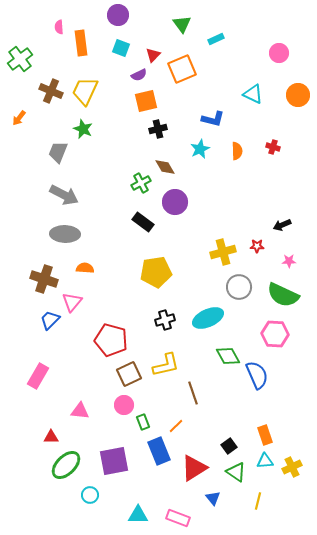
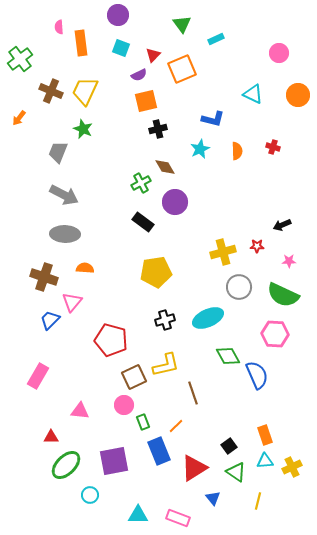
brown cross at (44, 279): moved 2 px up
brown square at (129, 374): moved 5 px right, 3 px down
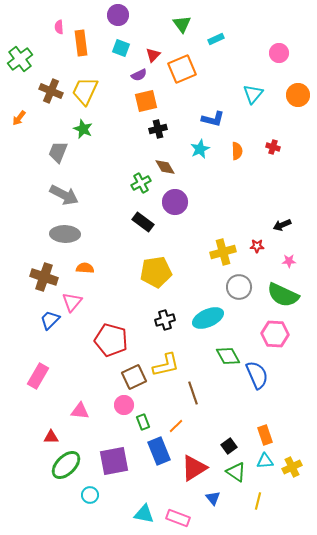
cyan triangle at (253, 94): rotated 45 degrees clockwise
cyan triangle at (138, 515): moved 6 px right, 1 px up; rotated 10 degrees clockwise
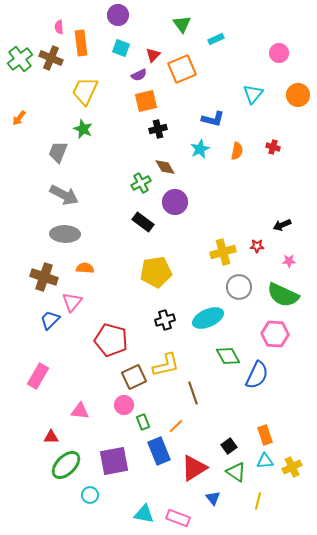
brown cross at (51, 91): moved 33 px up
orange semicircle at (237, 151): rotated 12 degrees clockwise
blue semicircle at (257, 375): rotated 48 degrees clockwise
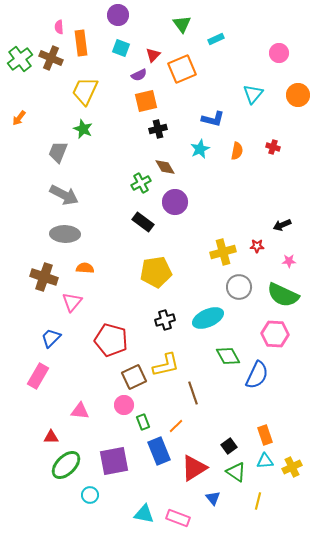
blue trapezoid at (50, 320): moved 1 px right, 18 px down
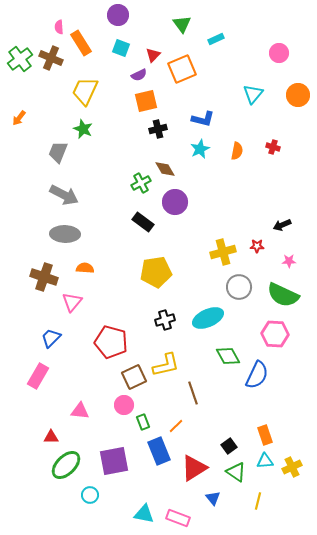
orange rectangle at (81, 43): rotated 25 degrees counterclockwise
blue L-shape at (213, 119): moved 10 px left
brown diamond at (165, 167): moved 2 px down
red pentagon at (111, 340): moved 2 px down
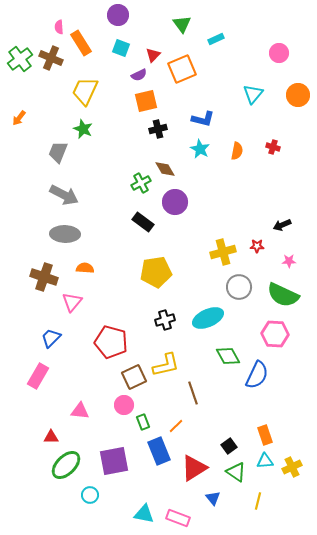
cyan star at (200, 149): rotated 18 degrees counterclockwise
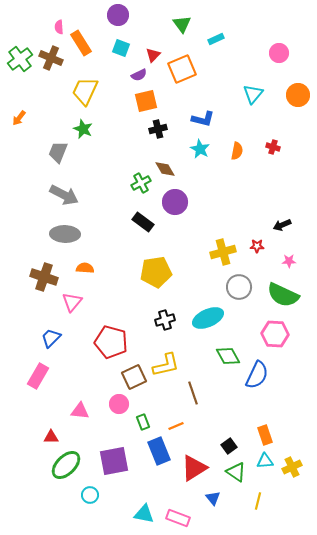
pink circle at (124, 405): moved 5 px left, 1 px up
orange line at (176, 426): rotated 21 degrees clockwise
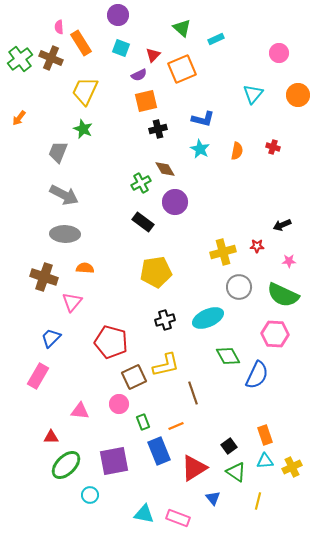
green triangle at (182, 24): moved 4 px down; rotated 12 degrees counterclockwise
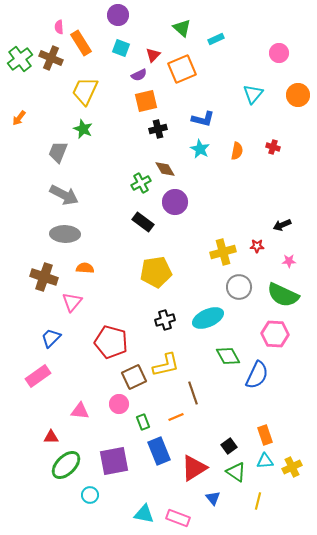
pink rectangle at (38, 376): rotated 25 degrees clockwise
orange line at (176, 426): moved 9 px up
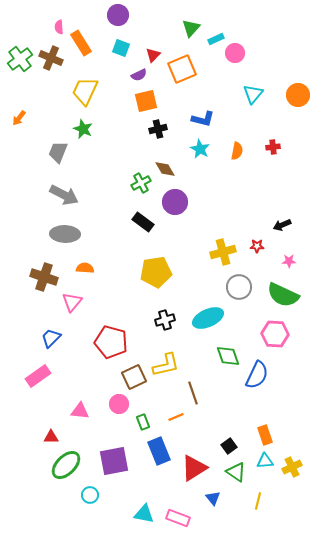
green triangle at (182, 28): moved 9 px right; rotated 30 degrees clockwise
pink circle at (279, 53): moved 44 px left
red cross at (273, 147): rotated 24 degrees counterclockwise
green diamond at (228, 356): rotated 10 degrees clockwise
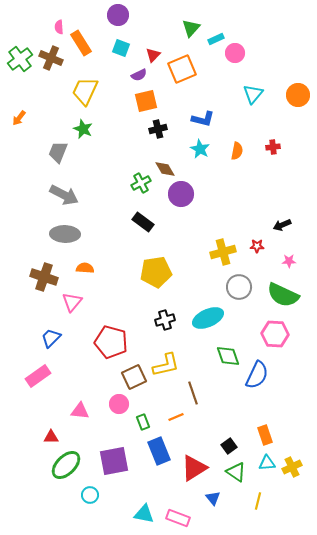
purple circle at (175, 202): moved 6 px right, 8 px up
cyan triangle at (265, 461): moved 2 px right, 2 px down
